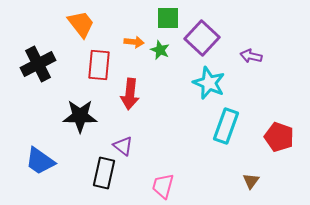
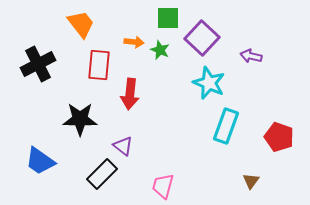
black star: moved 3 px down
black rectangle: moved 2 px left, 1 px down; rotated 32 degrees clockwise
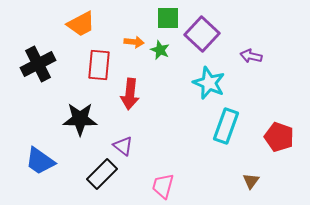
orange trapezoid: rotated 100 degrees clockwise
purple square: moved 4 px up
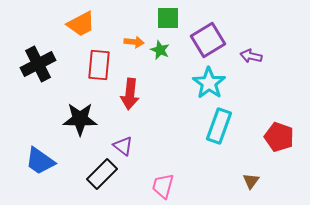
purple square: moved 6 px right, 6 px down; rotated 16 degrees clockwise
cyan star: rotated 12 degrees clockwise
cyan rectangle: moved 7 px left
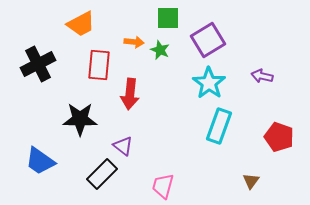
purple arrow: moved 11 px right, 20 px down
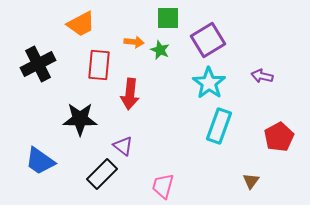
red pentagon: rotated 24 degrees clockwise
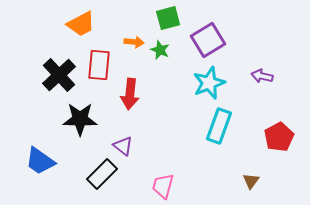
green square: rotated 15 degrees counterclockwise
black cross: moved 21 px right, 11 px down; rotated 16 degrees counterclockwise
cyan star: rotated 16 degrees clockwise
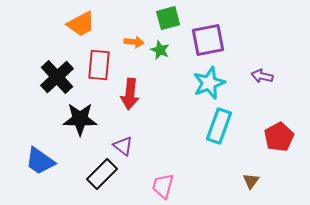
purple square: rotated 20 degrees clockwise
black cross: moved 2 px left, 2 px down
